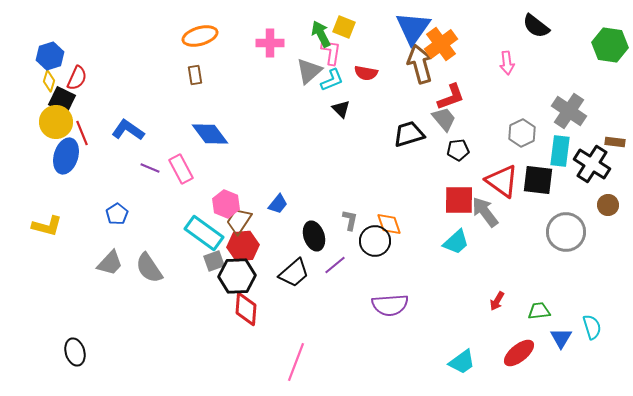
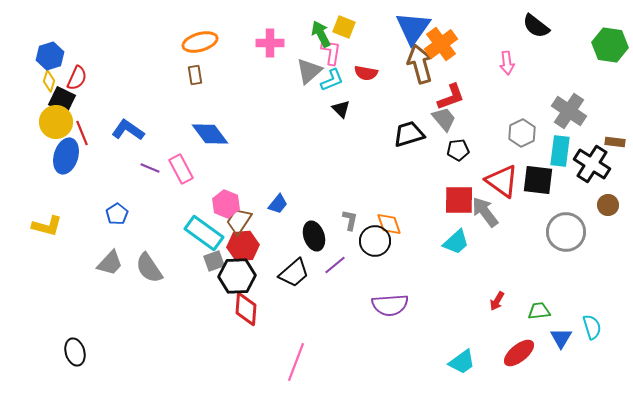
orange ellipse at (200, 36): moved 6 px down
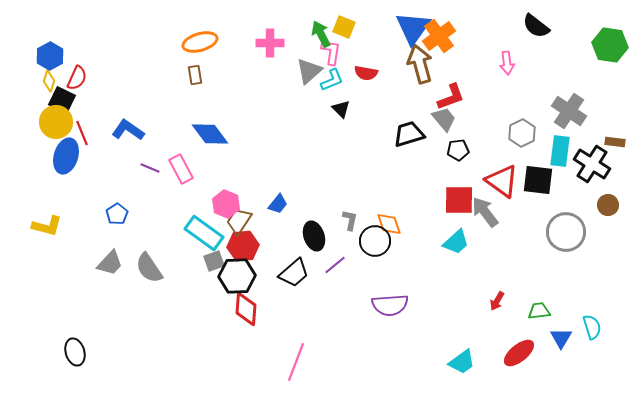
orange cross at (441, 44): moved 2 px left, 8 px up
blue hexagon at (50, 56): rotated 12 degrees counterclockwise
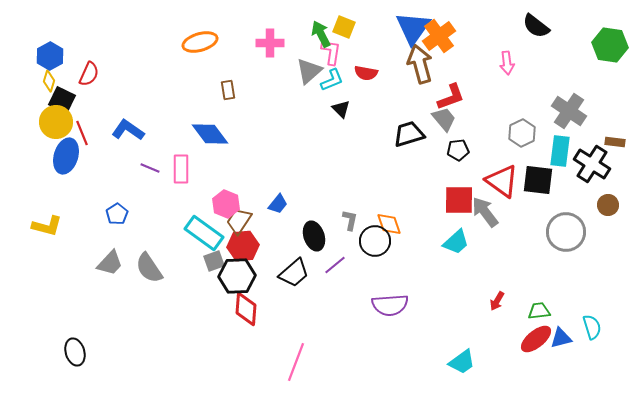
brown rectangle at (195, 75): moved 33 px right, 15 px down
red semicircle at (77, 78): moved 12 px right, 4 px up
pink rectangle at (181, 169): rotated 28 degrees clockwise
blue triangle at (561, 338): rotated 45 degrees clockwise
red ellipse at (519, 353): moved 17 px right, 14 px up
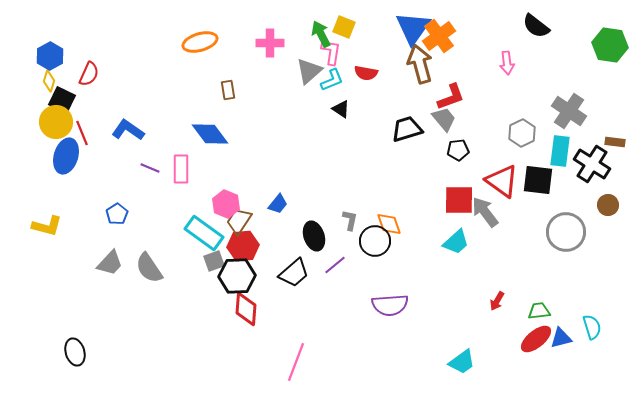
black triangle at (341, 109): rotated 12 degrees counterclockwise
black trapezoid at (409, 134): moved 2 px left, 5 px up
